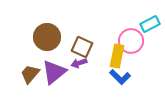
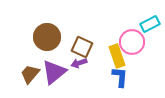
pink circle: moved 1 px right, 1 px down
yellow rectangle: rotated 30 degrees counterclockwise
blue L-shape: rotated 130 degrees counterclockwise
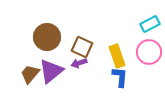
pink circle: moved 17 px right, 10 px down
purple triangle: moved 3 px left, 1 px up
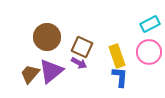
purple arrow: rotated 133 degrees counterclockwise
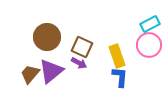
pink circle: moved 7 px up
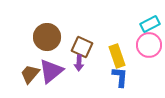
purple arrow: rotated 63 degrees clockwise
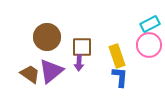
brown square: rotated 25 degrees counterclockwise
brown trapezoid: rotated 85 degrees clockwise
